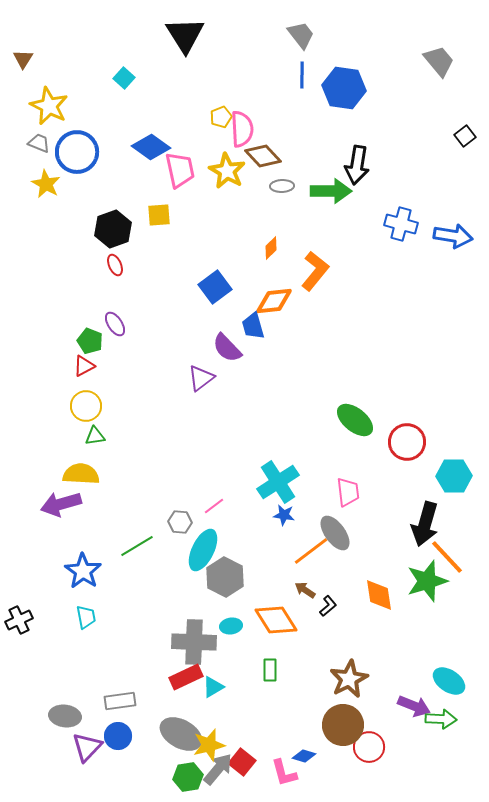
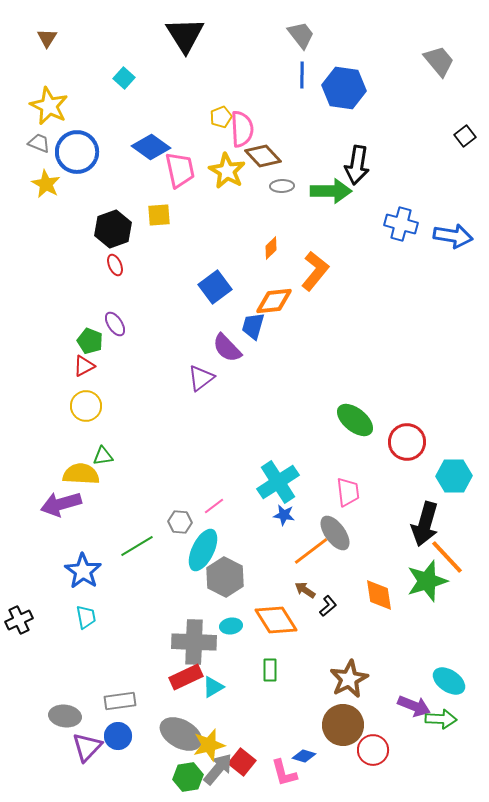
brown triangle at (23, 59): moved 24 px right, 21 px up
blue trapezoid at (253, 326): rotated 32 degrees clockwise
green triangle at (95, 436): moved 8 px right, 20 px down
red circle at (369, 747): moved 4 px right, 3 px down
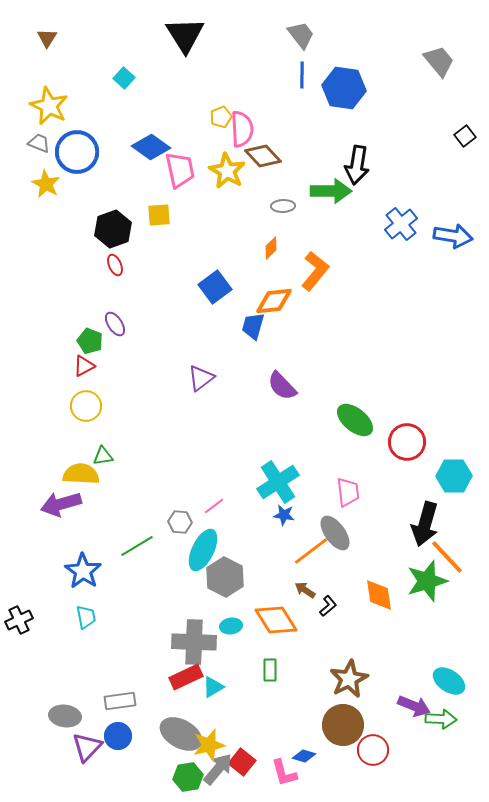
gray ellipse at (282, 186): moved 1 px right, 20 px down
blue cross at (401, 224): rotated 36 degrees clockwise
purple semicircle at (227, 348): moved 55 px right, 38 px down
